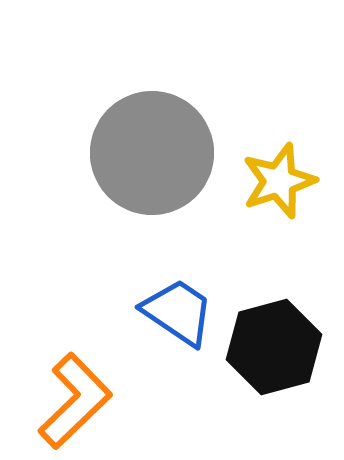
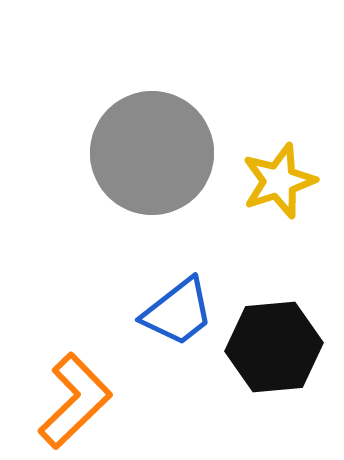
blue trapezoid: rotated 108 degrees clockwise
black hexagon: rotated 10 degrees clockwise
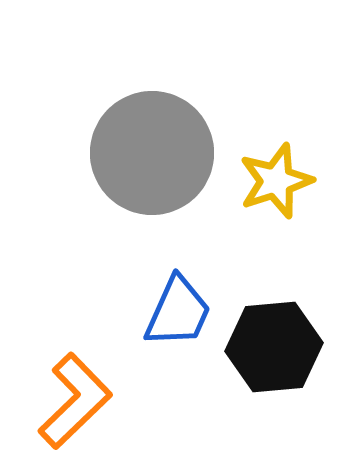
yellow star: moved 3 px left
blue trapezoid: rotated 28 degrees counterclockwise
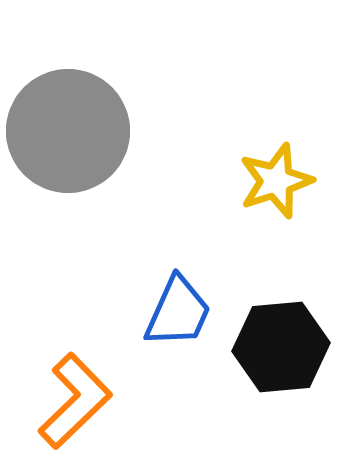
gray circle: moved 84 px left, 22 px up
black hexagon: moved 7 px right
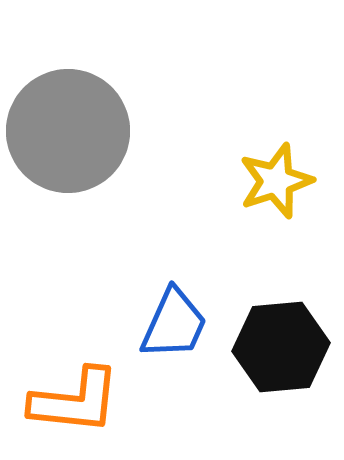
blue trapezoid: moved 4 px left, 12 px down
orange L-shape: rotated 50 degrees clockwise
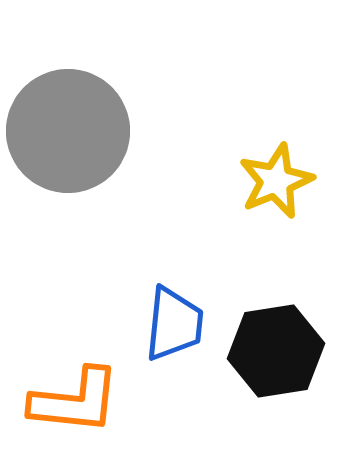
yellow star: rotated 4 degrees counterclockwise
blue trapezoid: rotated 18 degrees counterclockwise
black hexagon: moved 5 px left, 4 px down; rotated 4 degrees counterclockwise
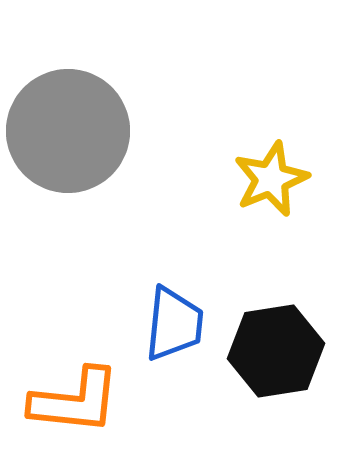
yellow star: moved 5 px left, 2 px up
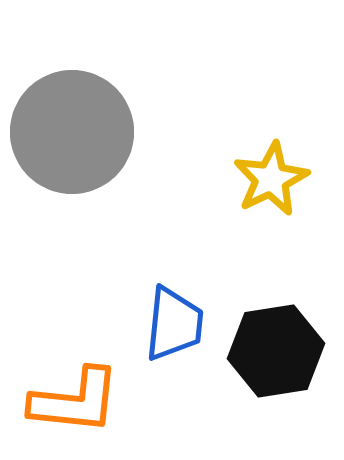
gray circle: moved 4 px right, 1 px down
yellow star: rotated 4 degrees counterclockwise
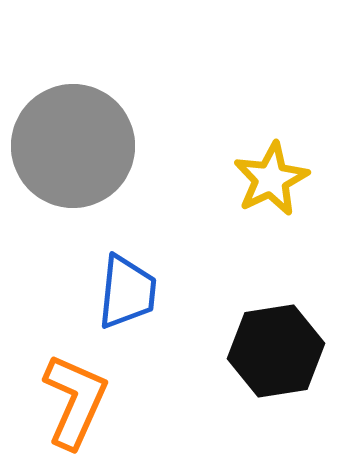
gray circle: moved 1 px right, 14 px down
blue trapezoid: moved 47 px left, 32 px up
orange L-shape: rotated 72 degrees counterclockwise
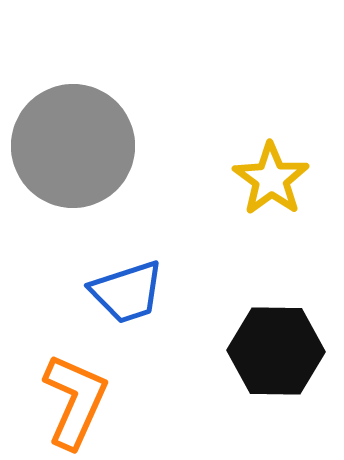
yellow star: rotated 10 degrees counterclockwise
blue trapezoid: rotated 66 degrees clockwise
black hexagon: rotated 10 degrees clockwise
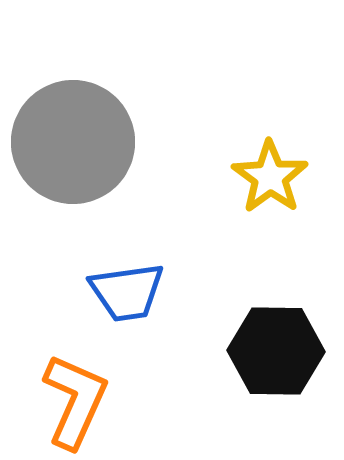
gray circle: moved 4 px up
yellow star: moved 1 px left, 2 px up
blue trapezoid: rotated 10 degrees clockwise
